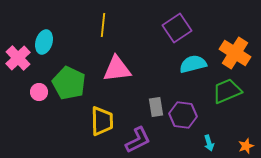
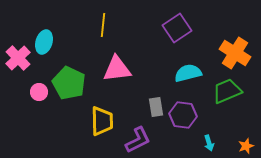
cyan semicircle: moved 5 px left, 9 px down
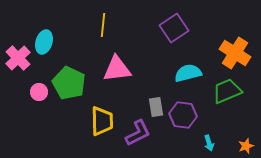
purple square: moved 3 px left
purple L-shape: moved 7 px up
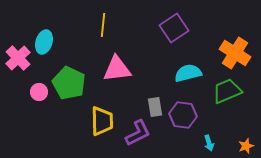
gray rectangle: moved 1 px left
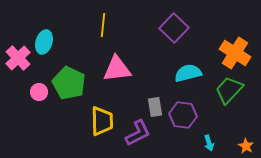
purple square: rotated 12 degrees counterclockwise
green trapezoid: moved 2 px right, 1 px up; rotated 24 degrees counterclockwise
orange star: rotated 21 degrees counterclockwise
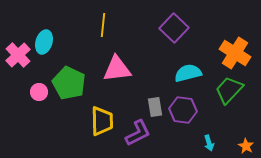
pink cross: moved 3 px up
purple hexagon: moved 5 px up
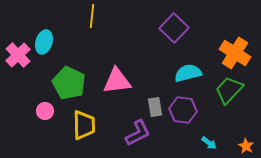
yellow line: moved 11 px left, 9 px up
pink triangle: moved 12 px down
pink circle: moved 6 px right, 19 px down
yellow trapezoid: moved 18 px left, 4 px down
cyan arrow: rotated 35 degrees counterclockwise
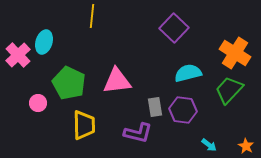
pink circle: moved 7 px left, 8 px up
purple L-shape: rotated 40 degrees clockwise
cyan arrow: moved 2 px down
